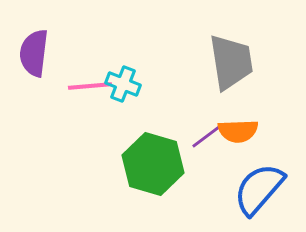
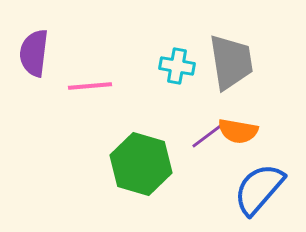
cyan cross: moved 54 px right, 18 px up; rotated 12 degrees counterclockwise
orange semicircle: rotated 12 degrees clockwise
green hexagon: moved 12 px left
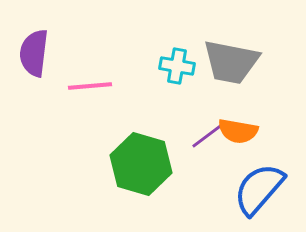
gray trapezoid: rotated 110 degrees clockwise
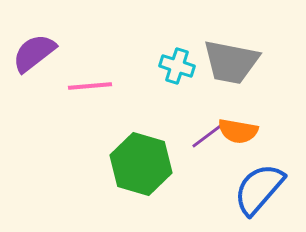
purple semicircle: rotated 45 degrees clockwise
cyan cross: rotated 8 degrees clockwise
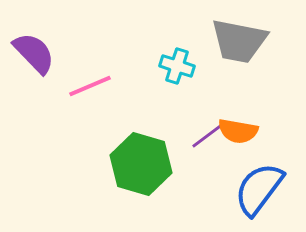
purple semicircle: rotated 84 degrees clockwise
gray trapezoid: moved 8 px right, 21 px up
pink line: rotated 18 degrees counterclockwise
blue semicircle: rotated 4 degrees counterclockwise
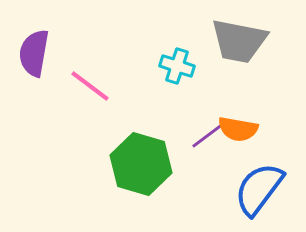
purple semicircle: rotated 126 degrees counterclockwise
pink line: rotated 60 degrees clockwise
orange semicircle: moved 2 px up
